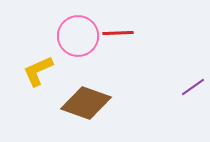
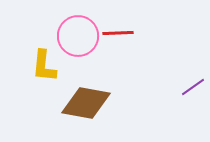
yellow L-shape: moved 6 px right, 5 px up; rotated 60 degrees counterclockwise
brown diamond: rotated 9 degrees counterclockwise
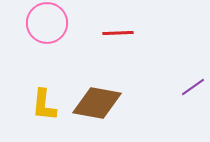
pink circle: moved 31 px left, 13 px up
yellow L-shape: moved 39 px down
brown diamond: moved 11 px right
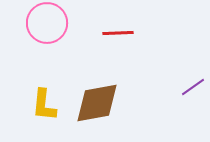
brown diamond: rotated 21 degrees counterclockwise
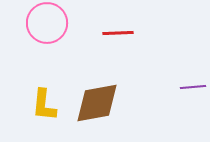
purple line: rotated 30 degrees clockwise
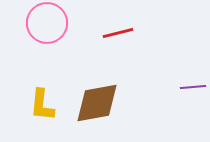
red line: rotated 12 degrees counterclockwise
yellow L-shape: moved 2 px left
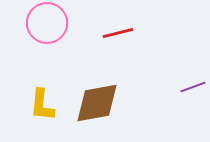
purple line: rotated 15 degrees counterclockwise
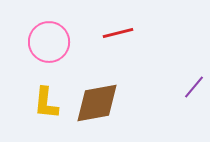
pink circle: moved 2 px right, 19 px down
purple line: moved 1 px right; rotated 30 degrees counterclockwise
yellow L-shape: moved 4 px right, 2 px up
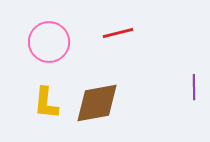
purple line: rotated 40 degrees counterclockwise
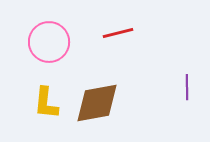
purple line: moved 7 px left
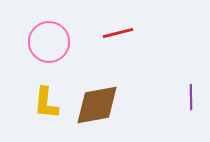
purple line: moved 4 px right, 10 px down
brown diamond: moved 2 px down
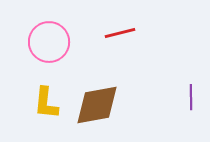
red line: moved 2 px right
